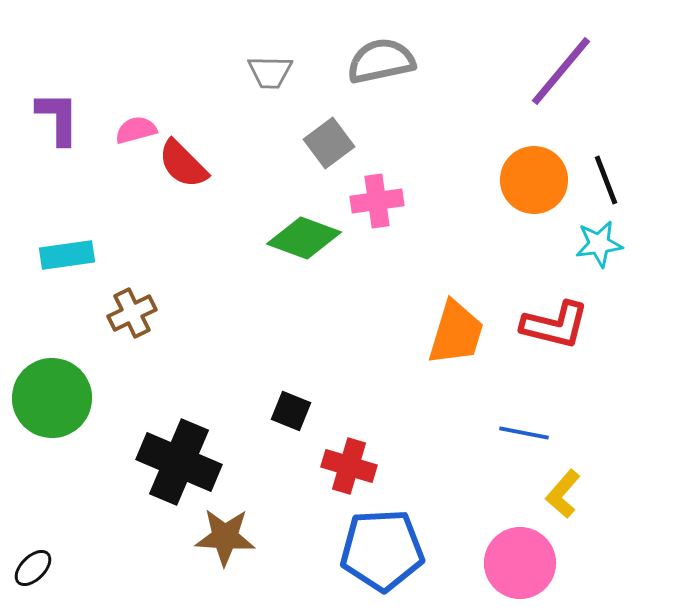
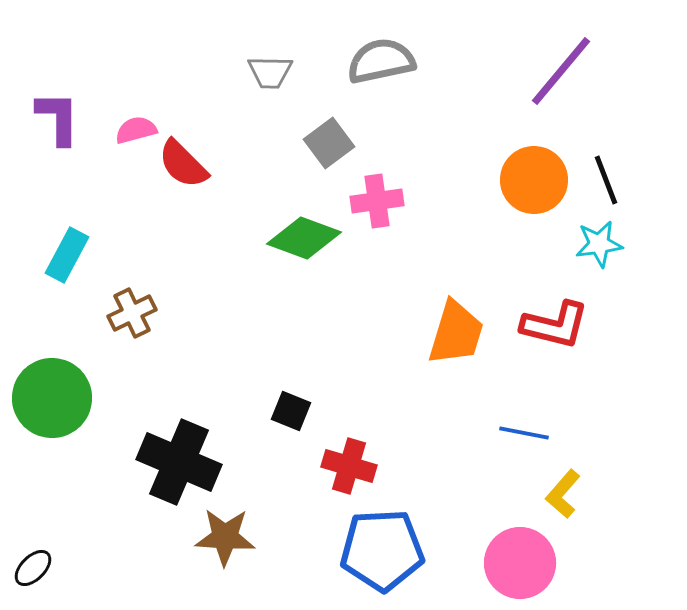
cyan rectangle: rotated 54 degrees counterclockwise
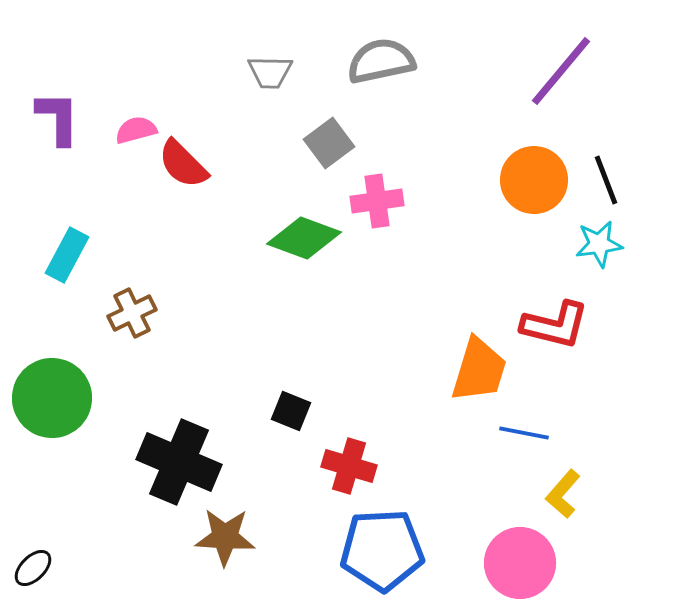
orange trapezoid: moved 23 px right, 37 px down
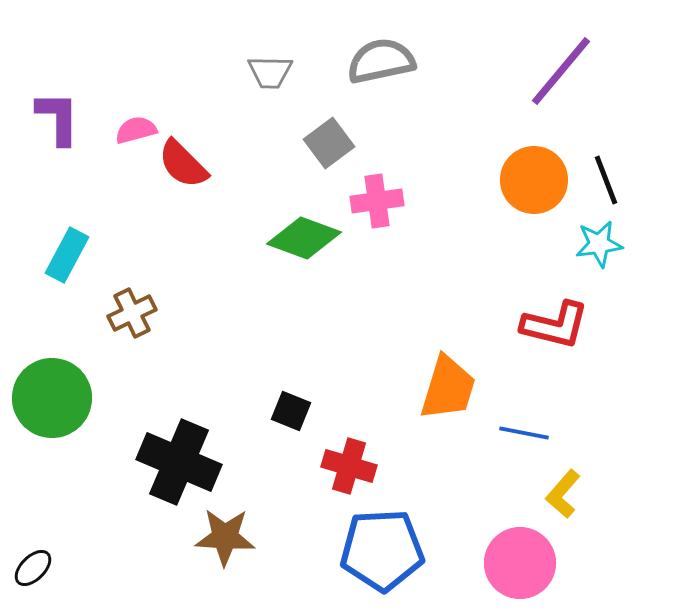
orange trapezoid: moved 31 px left, 18 px down
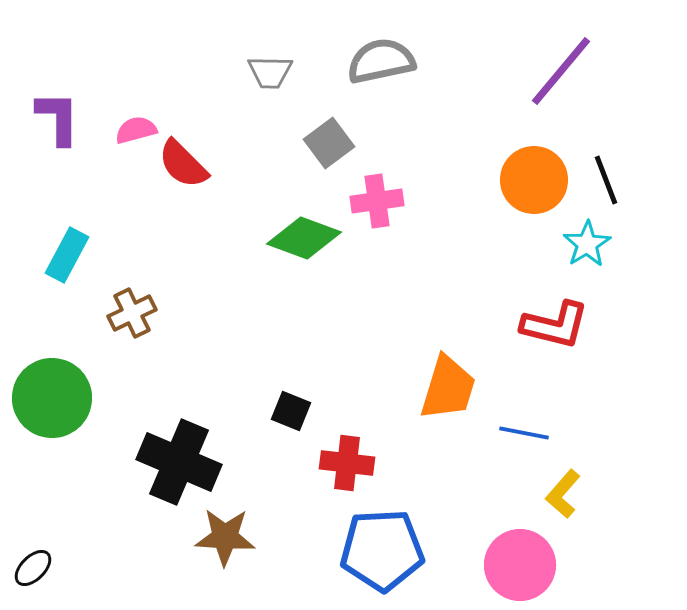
cyan star: moved 12 px left; rotated 24 degrees counterclockwise
red cross: moved 2 px left, 3 px up; rotated 10 degrees counterclockwise
pink circle: moved 2 px down
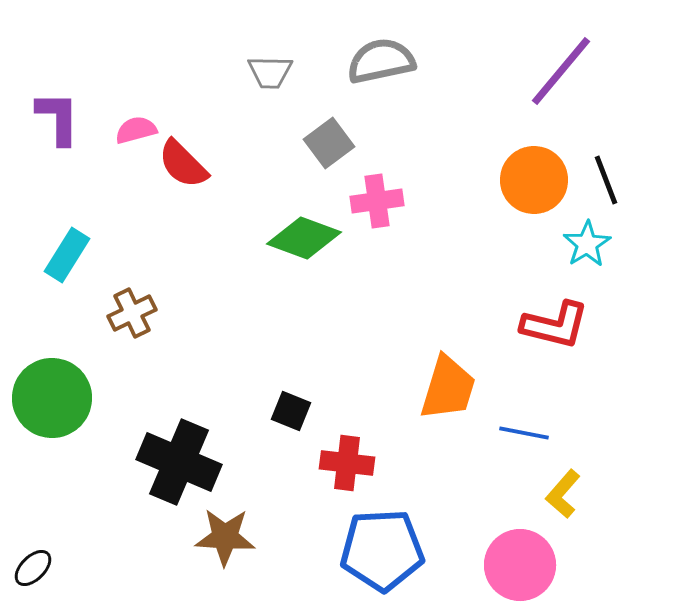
cyan rectangle: rotated 4 degrees clockwise
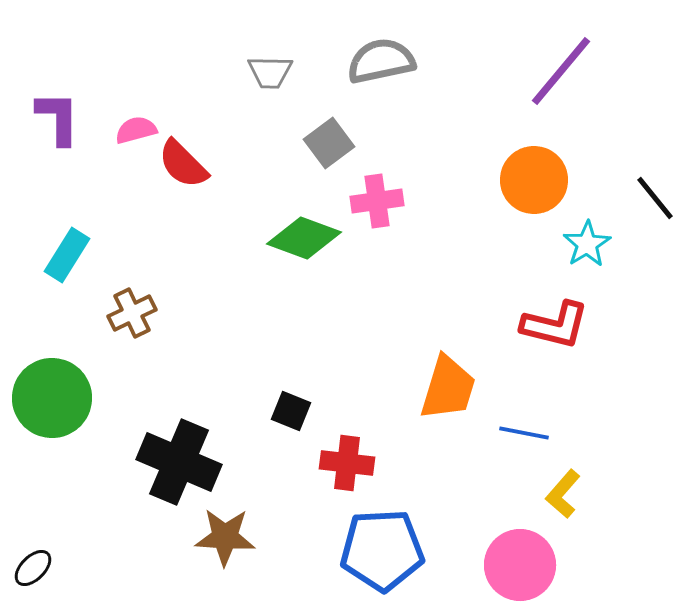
black line: moved 49 px right, 18 px down; rotated 18 degrees counterclockwise
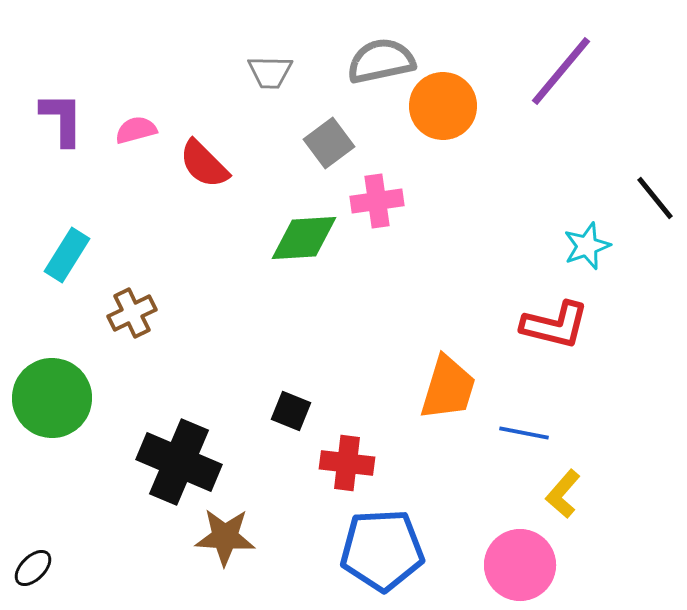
purple L-shape: moved 4 px right, 1 px down
red semicircle: moved 21 px right
orange circle: moved 91 px left, 74 px up
green diamond: rotated 24 degrees counterclockwise
cyan star: moved 2 px down; rotated 12 degrees clockwise
